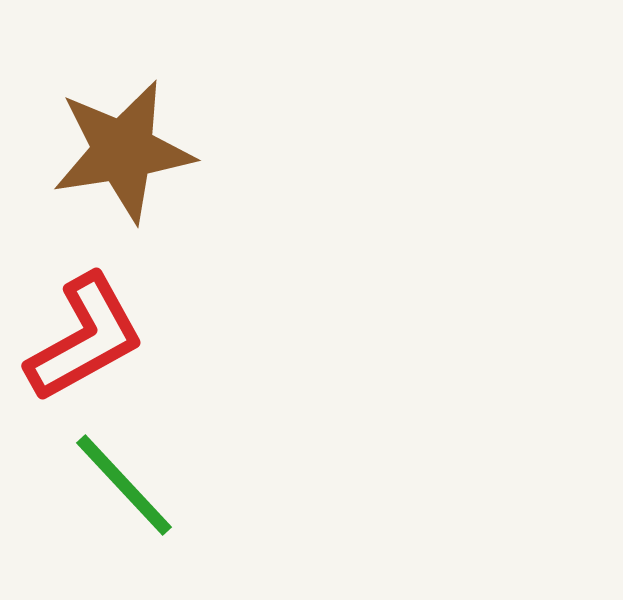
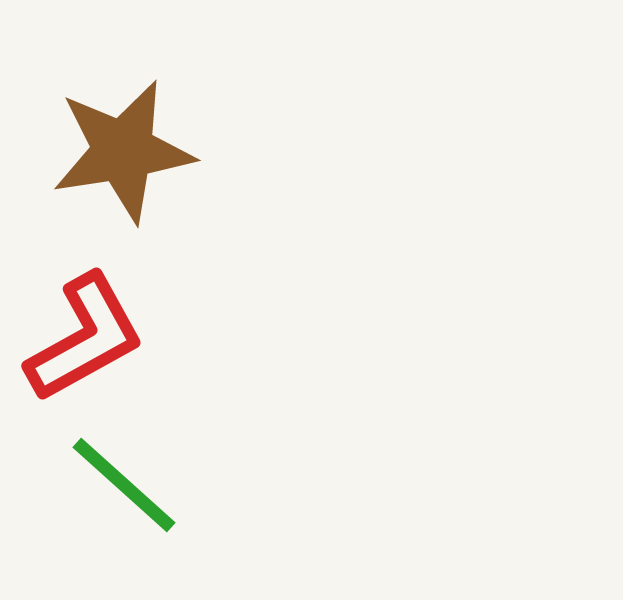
green line: rotated 5 degrees counterclockwise
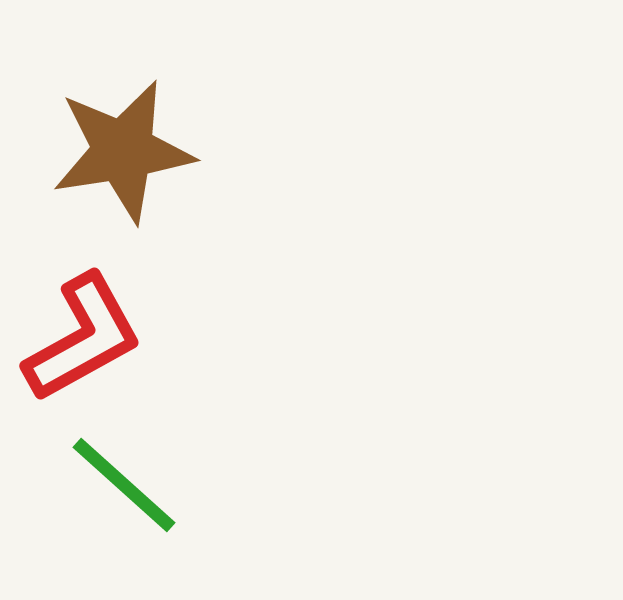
red L-shape: moved 2 px left
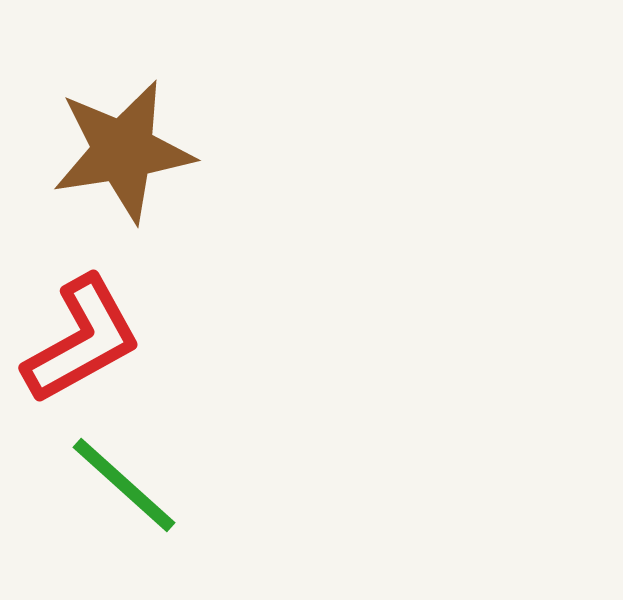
red L-shape: moved 1 px left, 2 px down
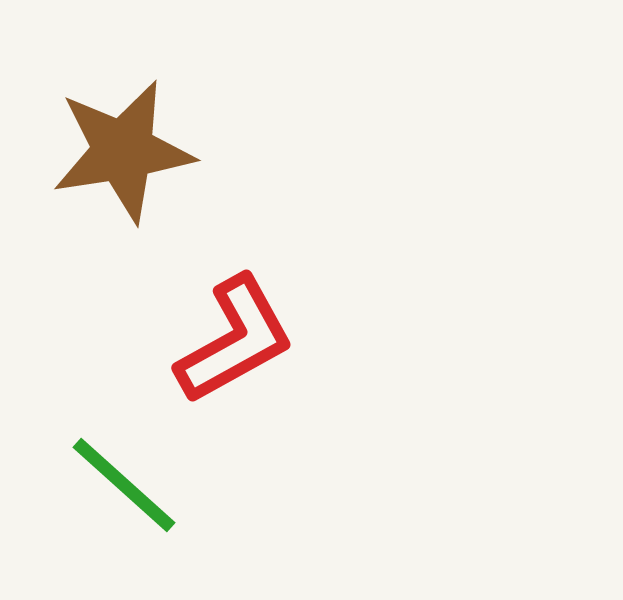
red L-shape: moved 153 px right
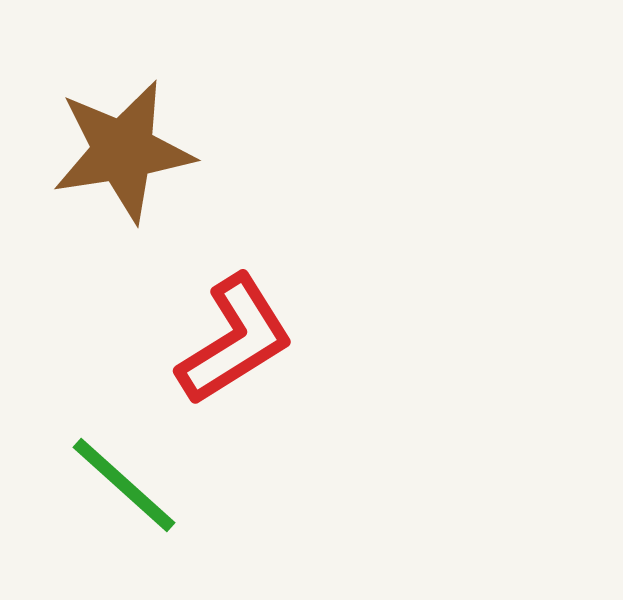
red L-shape: rotated 3 degrees counterclockwise
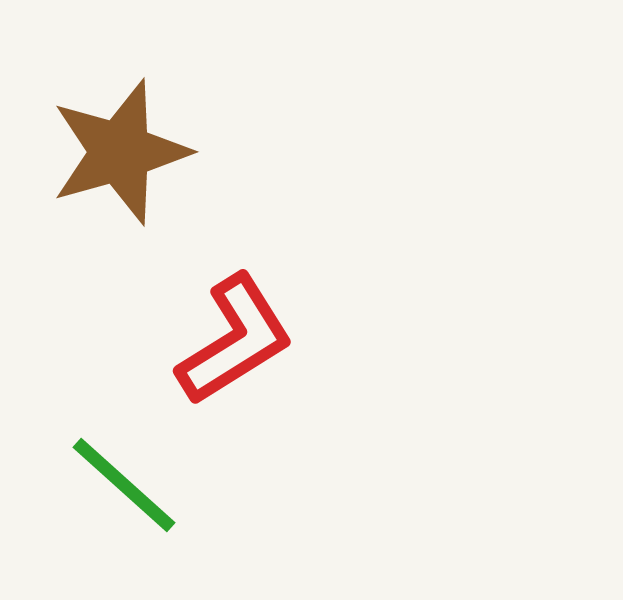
brown star: moved 3 px left, 1 px down; rotated 7 degrees counterclockwise
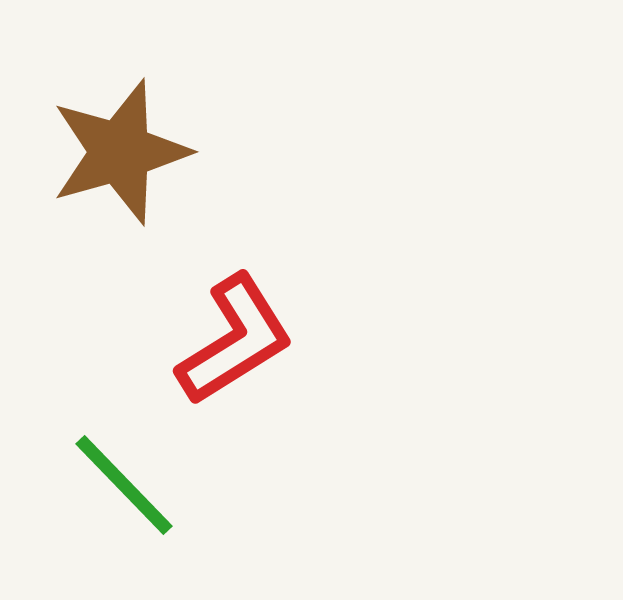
green line: rotated 4 degrees clockwise
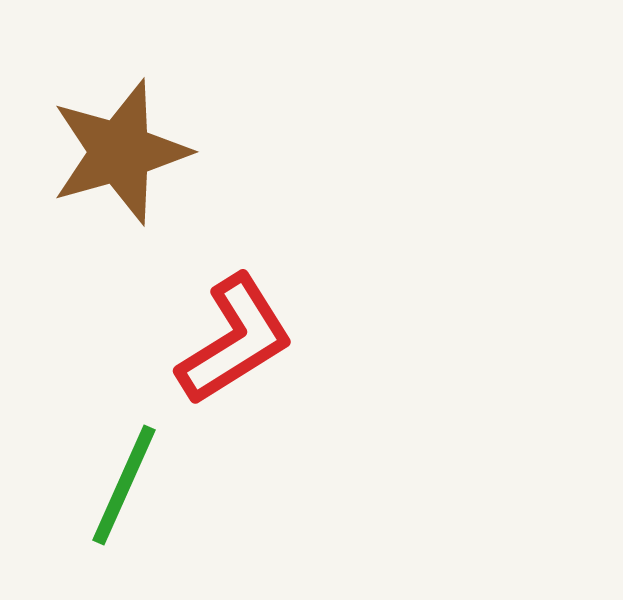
green line: rotated 68 degrees clockwise
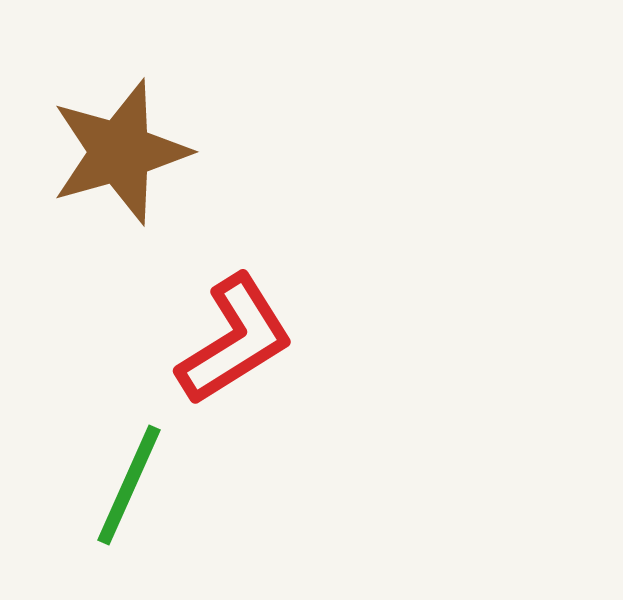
green line: moved 5 px right
